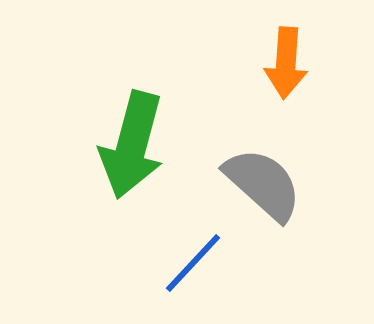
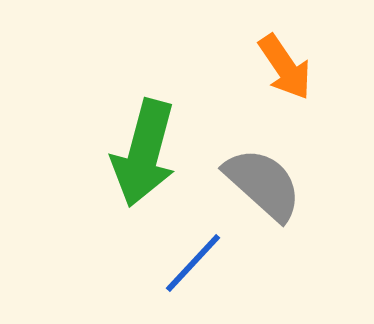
orange arrow: moved 1 px left, 4 px down; rotated 38 degrees counterclockwise
green arrow: moved 12 px right, 8 px down
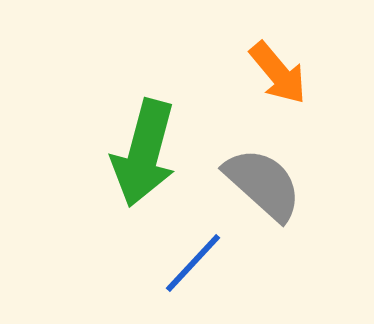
orange arrow: moved 7 px left, 6 px down; rotated 6 degrees counterclockwise
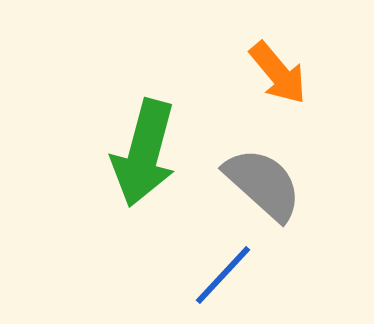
blue line: moved 30 px right, 12 px down
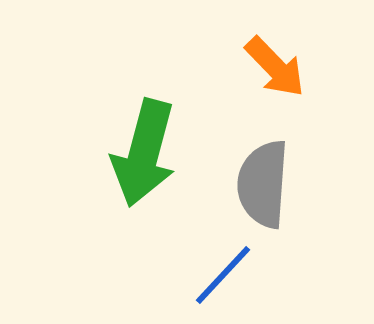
orange arrow: moved 3 px left, 6 px up; rotated 4 degrees counterclockwise
gray semicircle: rotated 128 degrees counterclockwise
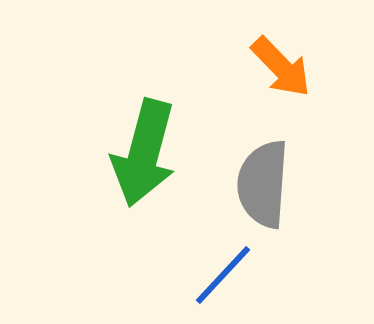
orange arrow: moved 6 px right
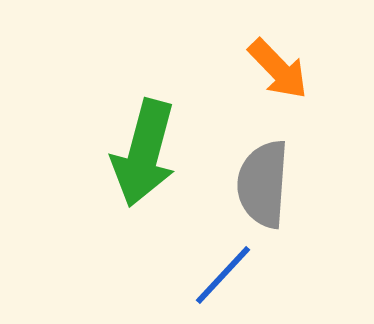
orange arrow: moved 3 px left, 2 px down
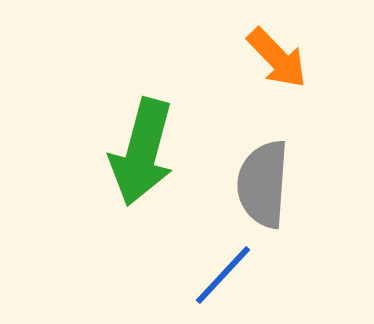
orange arrow: moved 1 px left, 11 px up
green arrow: moved 2 px left, 1 px up
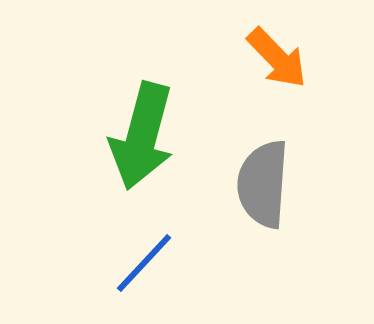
green arrow: moved 16 px up
blue line: moved 79 px left, 12 px up
